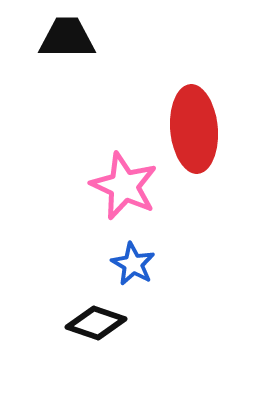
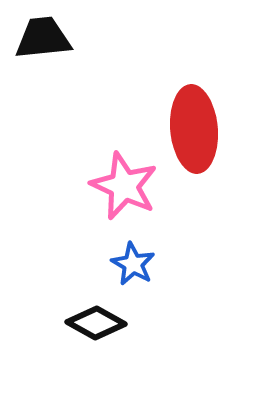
black trapezoid: moved 24 px left; rotated 6 degrees counterclockwise
black diamond: rotated 10 degrees clockwise
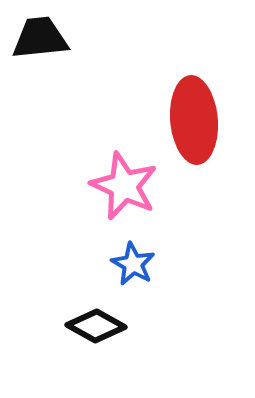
black trapezoid: moved 3 px left
red ellipse: moved 9 px up
black diamond: moved 3 px down
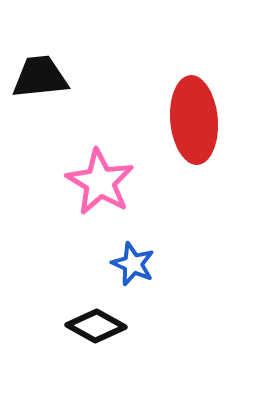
black trapezoid: moved 39 px down
pink star: moved 24 px left, 4 px up; rotated 6 degrees clockwise
blue star: rotated 6 degrees counterclockwise
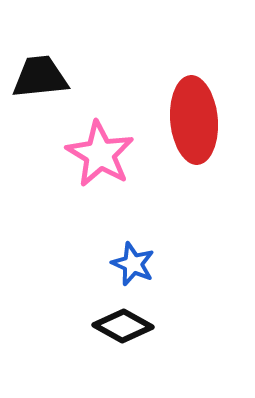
pink star: moved 28 px up
black diamond: moved 27 px right
